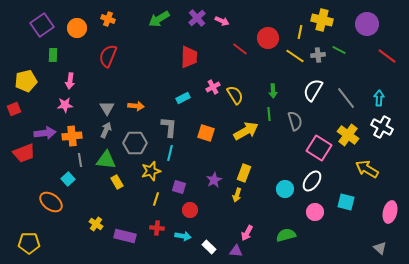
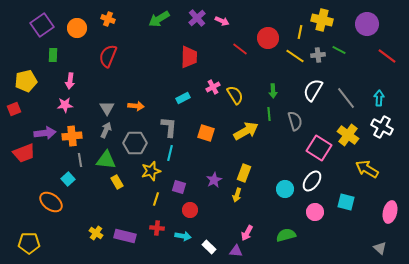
yellow cross at (96, 224): moved 9 px down
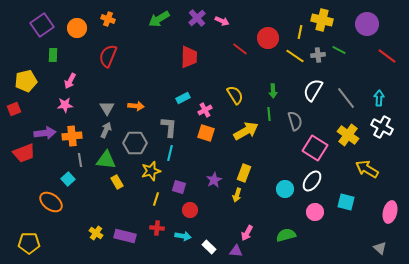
pink arrow at (70, 81): rotated 21 degrees clockwise
pink cross at (213, 87): moved 8 px left, 23 px down
pink square at (319, 148): moved 4 px left
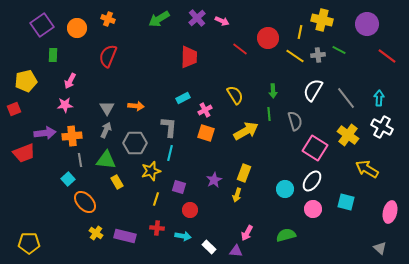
orange ellipse at (51, 202): moved 34 px right; rotated 10 degrees clockwise
pink circle at (315, 212): moved 2 px left, 3 px up
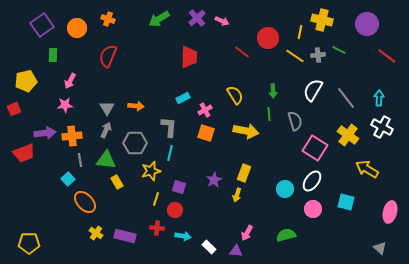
red line at (240, 49): moved 2 px right, 3 px down
yellow arrow at (246, 131): rotated 40 degrees clockwise
red circle at (190, 210): moved 15 px left
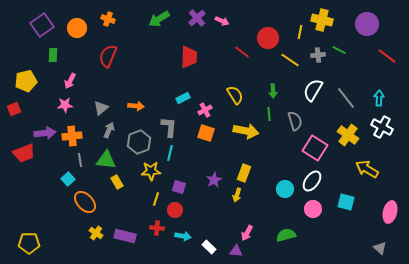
yellow line at (295, 56): moved 5 px left, 4 px down
gray triangle at (107, 108): moved 6 px left; rotated 21 degrees clockwise
gray arrow at (106, 130): moved 3 px right
gray hexagon at (135, 143): moved 4 px right, 1 px up; rotated 20 degrees counterclockwise
yellow star at (151, 171): rotated 12 degrees clockwise
